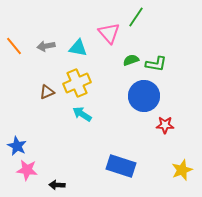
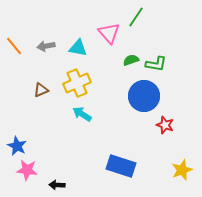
brown triangle: moved 6 px left, 2 px up
red star: rotated 18 degrees clockwise
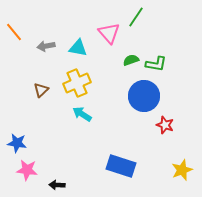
orange line: moved 14 px up
brown triangle: rotated 21 degrees counterclockwise
blue star: moved 3 px up; rotated 18 degrees counterclockwise
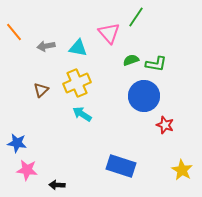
yellow star: rotated 20 degrees counterclockwise
